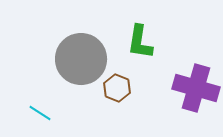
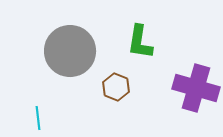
gray circle: moved 11 px left, 8 px up
brown hexagon: moved 1 px left, 1 px up
cyan line: moved 2 px left, 5 px down; rotated 50 degrees clockwise
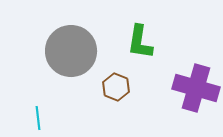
gray circle: moved 1 px right
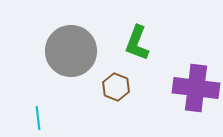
green L-shape: moved 3 px left, 1 px down; rotated 12 degrees clockwise
purple cross: rotated 9 degrees counterclockwise
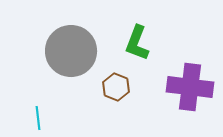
purple cross: moved 6 px left, 1 px up
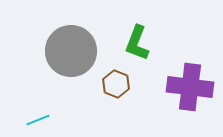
brown hexagon: moved 3 px up
cyan line: moved 2 px down; rotated 75 degrees clockwise
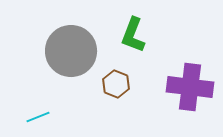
green L-shape: moved 4 px left, 8 px up
cyan line: moved 3 px up
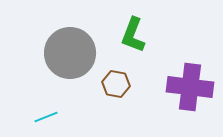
gray circle: moved 1 px left, 2 px down
brown hexagon: rotated 12 degrees counterclockwise
cyan line: moved 8 px right
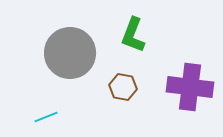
brown hexagon: moved 7 px right, 3 px down
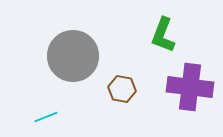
green L-shape: moved 30 px right
gray circle: moved 3 px right, 3 px down
brown hexagon: moved 1 px left, 2 px down
